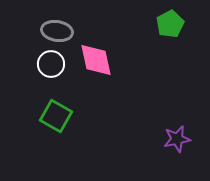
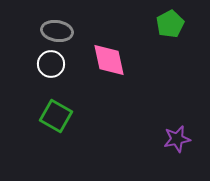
pink diamond: moved 13 px right
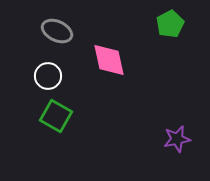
gray ellipse: rotated 16 degrees clockwise
white circle: moved 3 px left, 12 px down
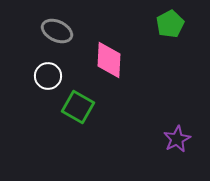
pink diamond: rotated 15 degrees clockwise
green square: moved 22 px right, 9 px up
purple star: rotated 16 degrees counterclockwise
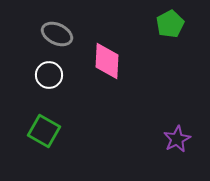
gray ellipse: moved 3 px down
pink diamond: moved 2 px left, 1 px down
white circle: moved 1 px right, 1 px up
green square: moved 34 px left, 24 px down
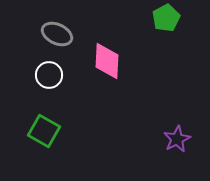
green pentagon: moved 4 px left, 6 px up
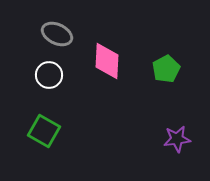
green pentagon: moved 51 px down
purple star: rotated 20 degrees clockwise
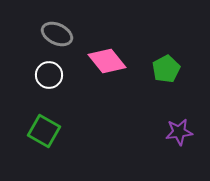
pink diamond: rotated 42 degrees counterclockwise
purple star: moved 2 px right, 7 px up
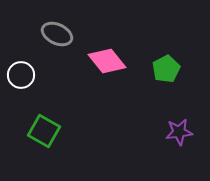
white circle: moved 28 px left
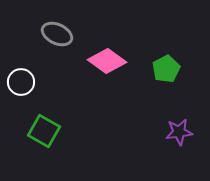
pink diamond: rotated 15 degrees counterclockwise
white circle: moved 7 px down
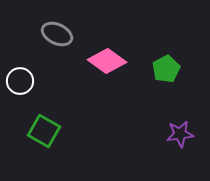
white circle: moved 1 px left, 1 px up
purple star: moved 1 px right, 2 px down
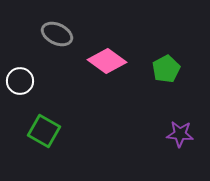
purple star: rotated 12 degrees clockwise
